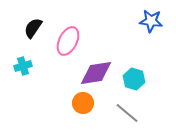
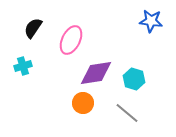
pink ellipse: moved 3 px right, 1 px up
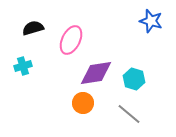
blue star: rotated 10 degrees clockwise
black semicircle: rotated 40 degrees clockwise
gray line: moved 2 px right, 1 px down
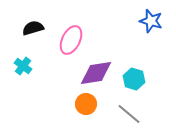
cyan cross: rotated 36 degrees counterclockwise
orange circle: moved 3 px right, 1 px down
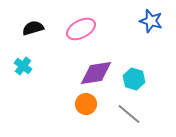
pink ellipse: moved 10 px right, 11 px up; rotated 36 degrees clockwise
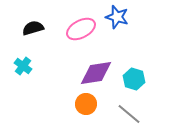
blue star: moved 34 px left, 4 px up
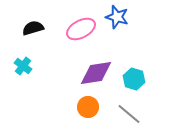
orange circle: moved 2 px right, 3 px down
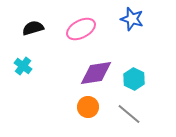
blue star: moved 15 px right, 2 px down
cyan hexagon: rotated 10 degrees clockwise
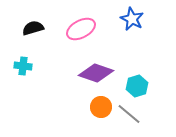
blue star: rotated 10 degrees clockwise
cyan cross: rotated 30 degrees counterclockwise
purple diamond: rotated 28 degrees clockwise
cyan hexagon: moved 3 px right, 7 px down; rotated 15 degrees clockwise
orange circle: moved 13 px right
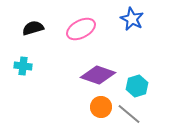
purple diamond: moved 2 px right, 2 px down
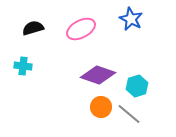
blue star: moved 1 px left
